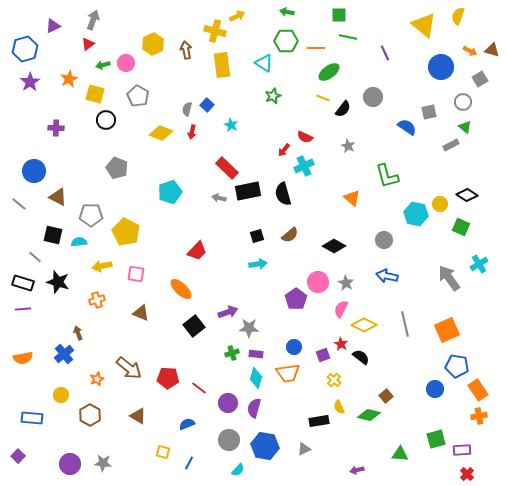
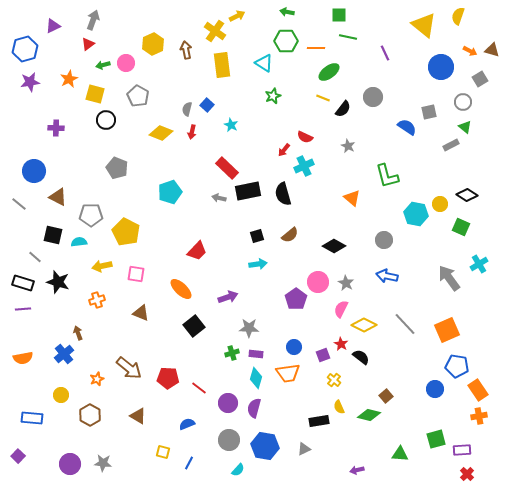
yellow cross at (215, 31): rotated 20 degrees clockwise
purple star at (30, 82): rotated 24 degrees clockwise
purple arrow at (228, 312): moved 15 px up
gray line at (405, 324): rotated 30 degrees counterclockwise
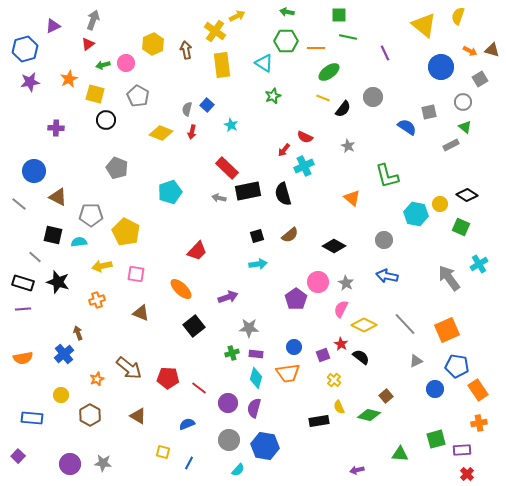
orange cross at (479, 416): moved 7 px down
gray triangle at (304, 449): moved 112 px right, 88 px up
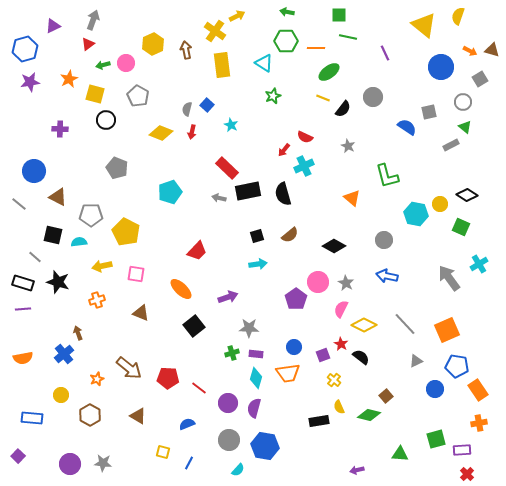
purple cross at (56, 128): moved 4 px right, 1 px down
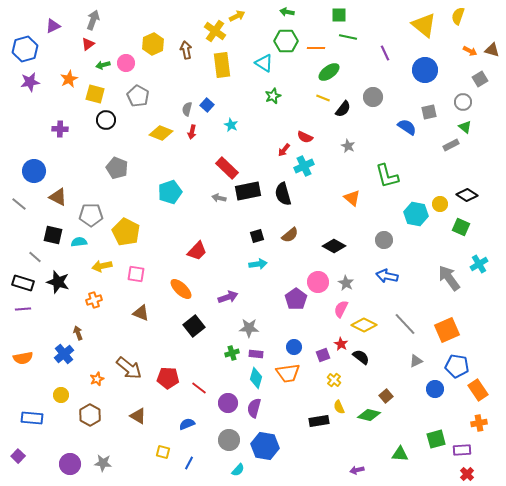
blue circle at (441, 67): moved 16 px left, 3 px down
orange cross at (97, 300): moved 3 px left
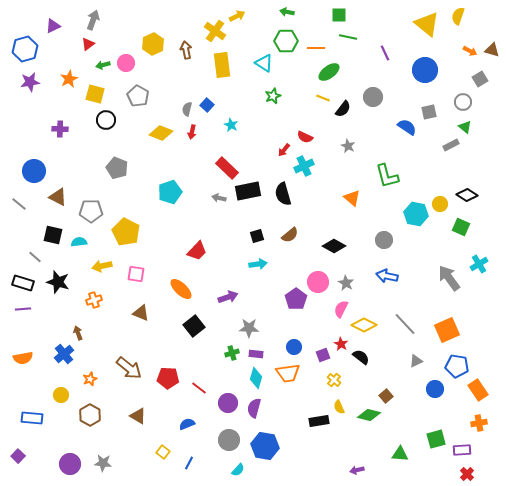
yellow triangle at (424, 25): moved 3 px right, 1 px up
gray pentagon at (91, 215): moved 4 px up
orange star at (97, 379): moved 7 px left
yellow square at (163, 452): rotated 24 degrees clockwise
